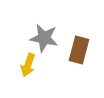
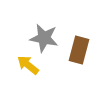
yellow arrow: rotated 110 degrees clockwise
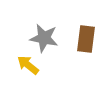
brown rectangle: moved 7 px right, 11 px up; rotated 8 degrees counterclockwise
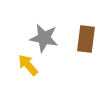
yellow arrow: rotated 10 degrees clockwise
